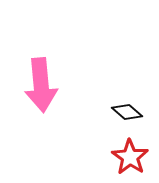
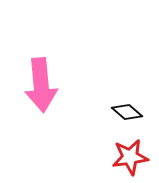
red star: rotated 30 degrees clockwise
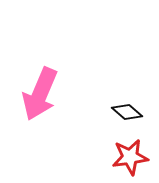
pink arrow: moved 1 px left, 9 px down; rotated 28 degrees clockwise
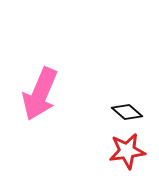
red star: moved 3 px left, 6 px up
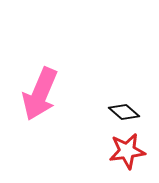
black diamond: moved 3 px left
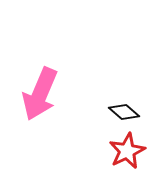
red star: rotated 18 degrees counterclockwise
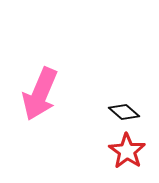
red star: rotated 12 degrees counterclockwise
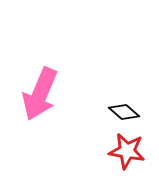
red star: rotated 24 degrees counterclockwise
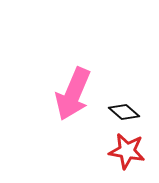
pink arrow: moved 33 px right
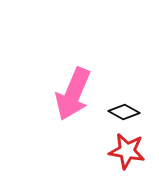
black diamond: rotated 12 degrees counterclockwise
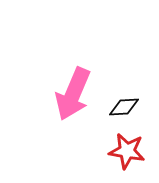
black diamond: moved 5 px up; rotated 32 degrees counterclockwise
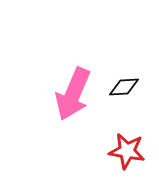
black diamond: moved 20 px up
